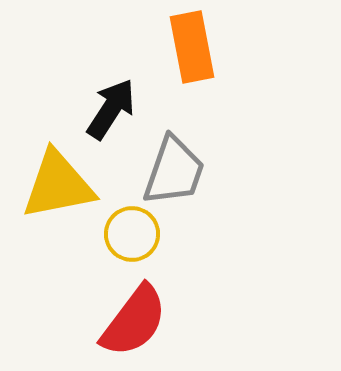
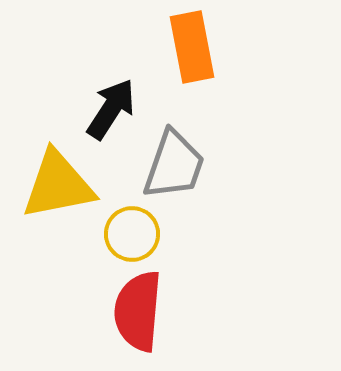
gray trapezoid: moved 6 px up
red semicircle: moved 4 px right, 10 px up; rotated 148 degrees clockwise
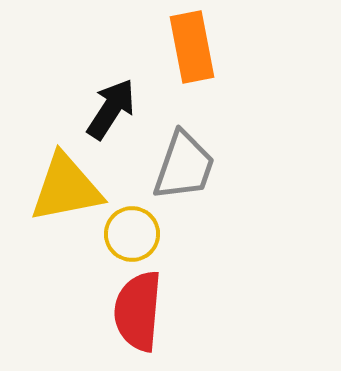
gray trapezoid: moved 10 px right, 1 px down
yellow triangle: moved 8 px right, 3 px down
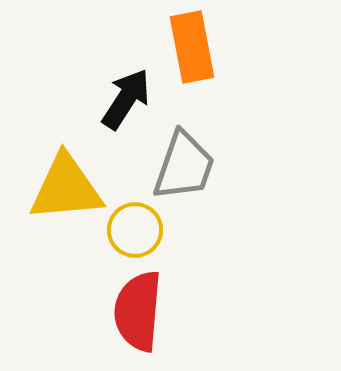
black arrow: moved 15 px right, 10 px up
yellow triangle: rotated 6 degrees clockwise
yellow circle: moved 3 px right, 4 px up
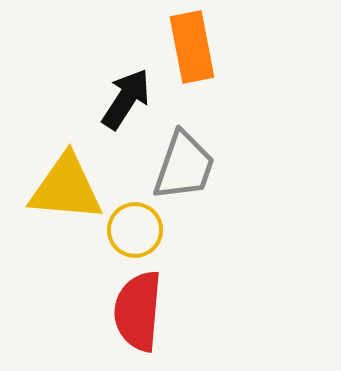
yellow triangle: rotated 10 degrees clockwise
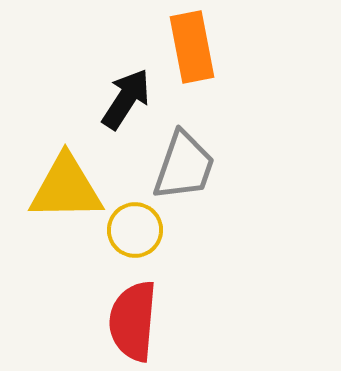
yellow triangle: rotated 6 degrees counterclockwise
red semicircle: moved 5 px left, 10 px down
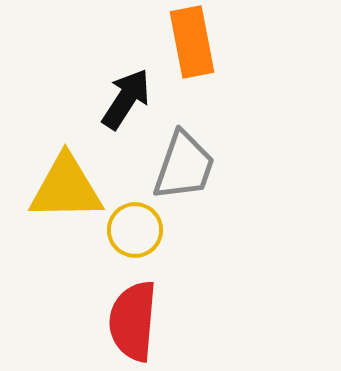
orange rectangle: moved 5 px up
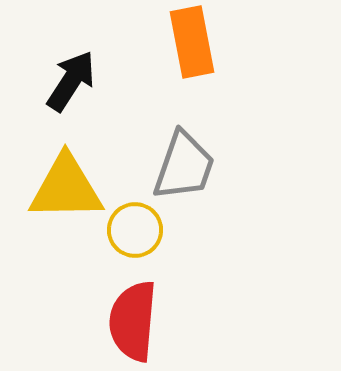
black arrow: moved 55 px left, 18 px up
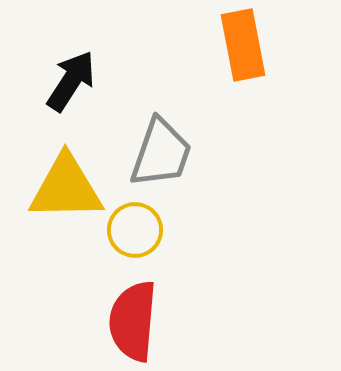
orange rectangle: moved 51 px right, 3 px down
gray trapezoid: moved 23 px left, 13 px up
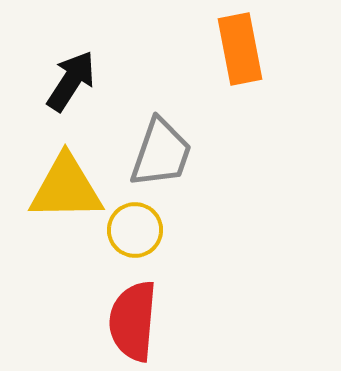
orange rectangle: moved 3 px left, 4 px down
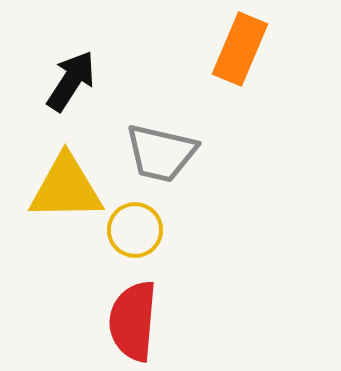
orange rectangle: rotated 34 degrees clockwise
gray trapezoid: rotated 84 degrees clockwise
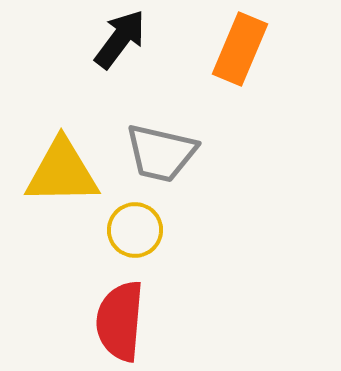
black arrow: moved 49 px right, 42 px up; rotated 4 degrees clockwise
yellow triangle: moved 4 px left, 16 px up
red semicircle: moved 13 px left
